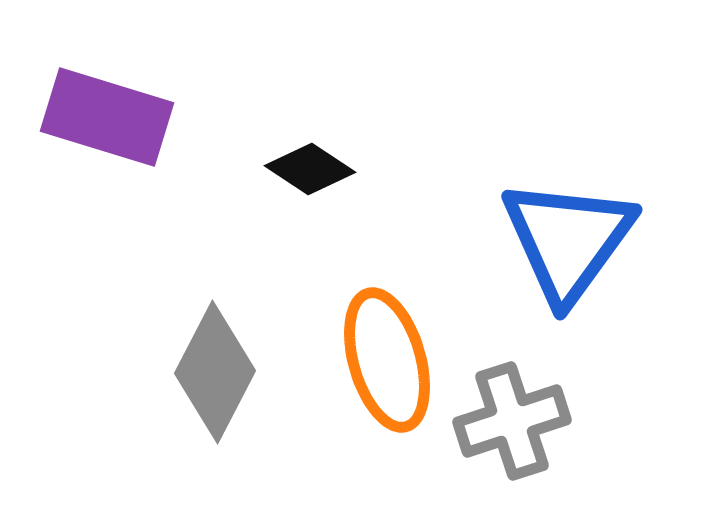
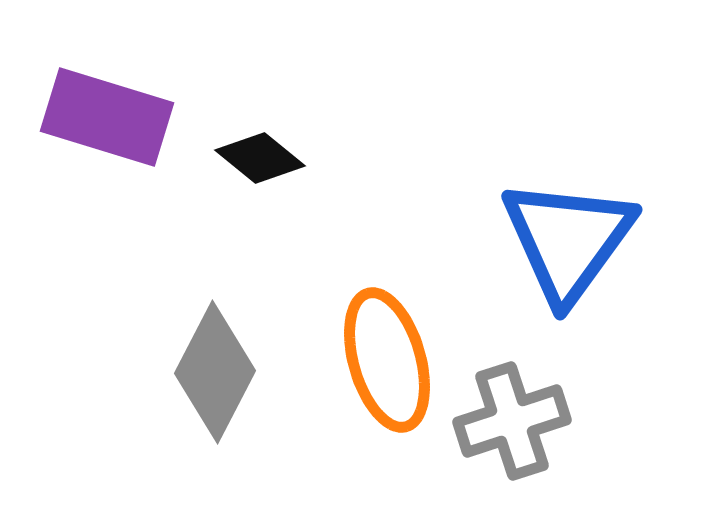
black diamond: moved 50 px left, 11 px up; rotated 6 degrees clockwise
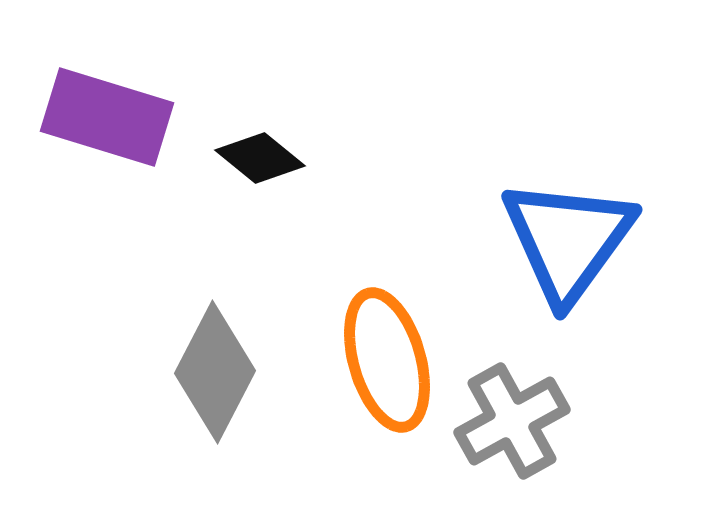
gray cross: rotated 11 degrees counterclockwise
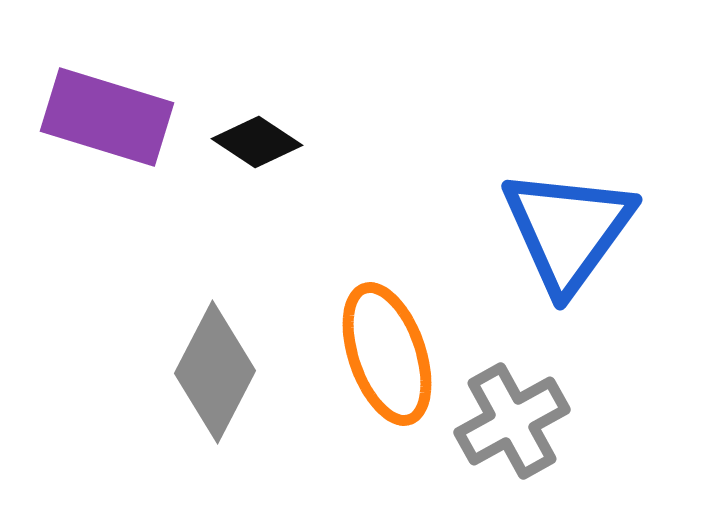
black diamond: moved 3 px left, 16 px up; rotated 6 degrees counterclockwise
blue triangle: moved 10 px up
orange ellipse: moved 6 px up; rotated 3 degrees counterclockwise
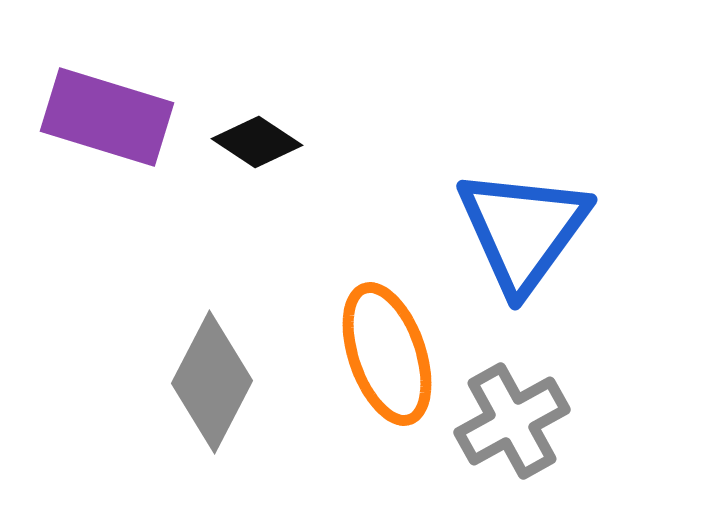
blue triangle: moved 45 px left
gray diamond: moved 3 px left, 10 px down
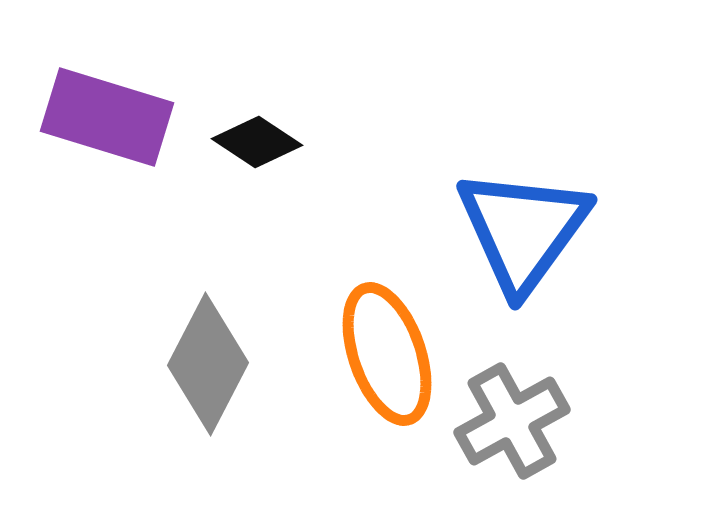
gray diamond: moved 4 px left, 18 px up
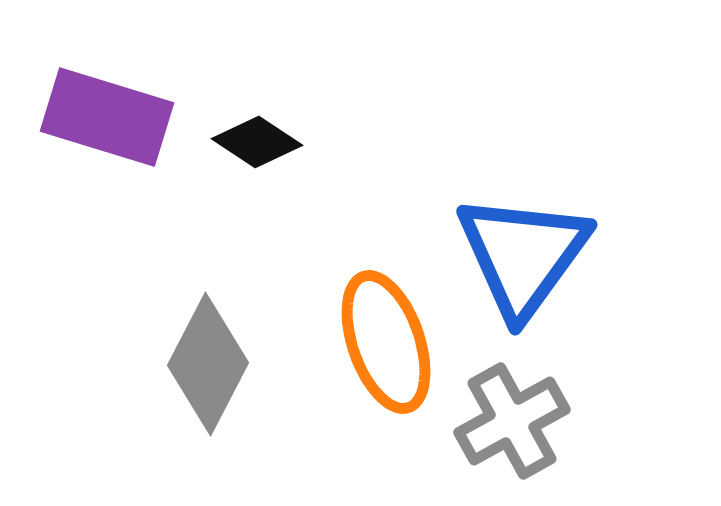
blue triangle: moved 25 px down
orange ellipse: moved 1 px left, 12 px up
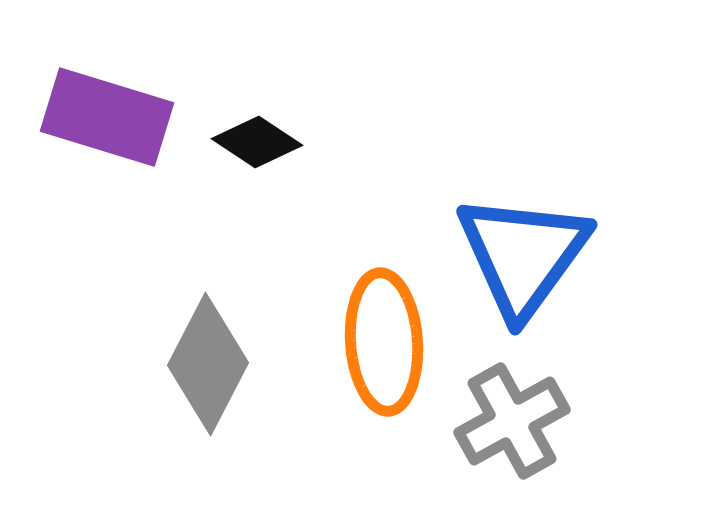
orange ellipse: moved 2 px left; rotated 15 degrees clockwise
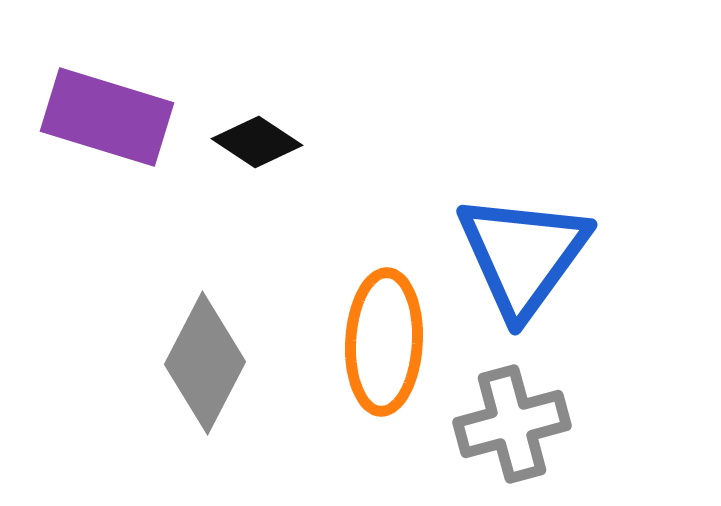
orange ellipse: rotated 7 degrees clockwise
gray diamond: moved 3 px left, 1 px up
gray cross: moved 3 px down; rotated 14 degrees clockwise
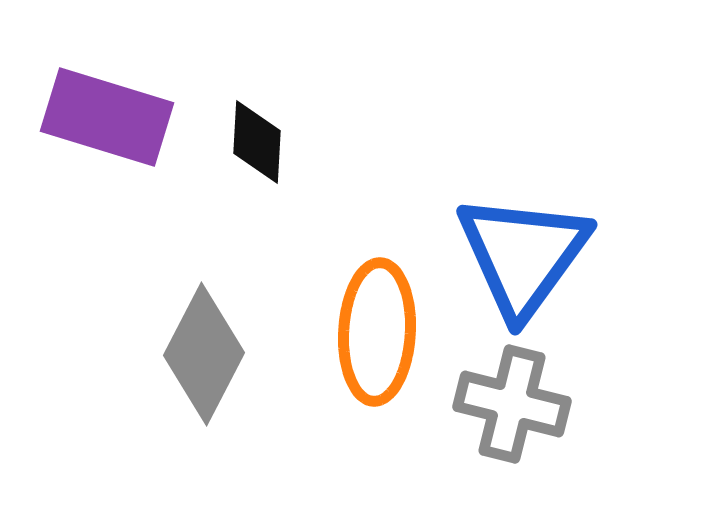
black diamond: rotated 60 degrees clockwise
orange ellipse: moved 7 px left, 10 px up
gray diamond: moved 1 px left, 9 px up
gray cross: moved 20 px up; rotated 29 degrees clockwise
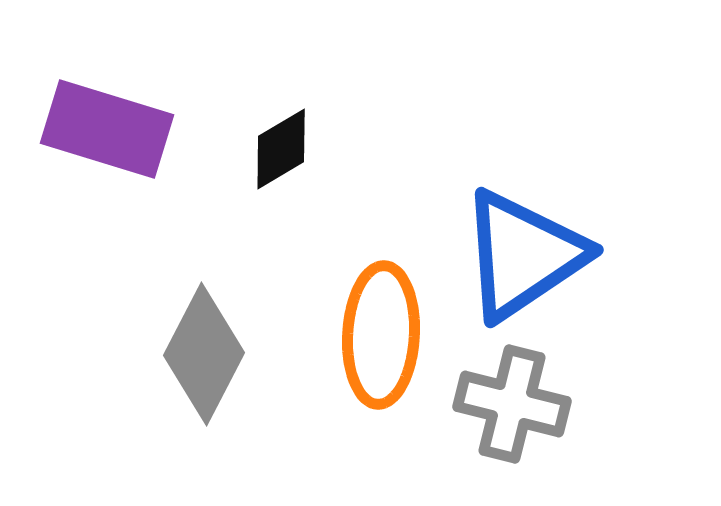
purple rectangle: moved 12 px down
black diamond: moved 24 px right, 7 px down; rotated 56 degrees clockwise
blue triangle: rotated 20 degrees clockwise
orange ellipse: moved 4 px right, 3 px down
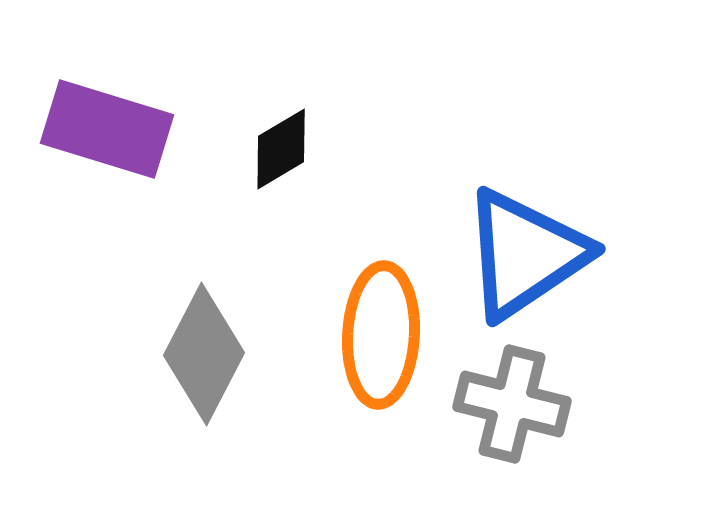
blue triangle: moved 2 px right, 1 px up
